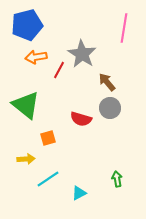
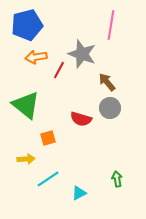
pink line: moved 13 px left, 3 px up
gray star: rotated 12 degrees counterclockwise
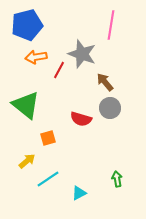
brown arrow: moved 2 px left
yellow arrow: moved 1 px right, 2 px down; rotated 36 degrees counterclockwise
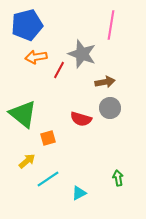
brown arrow: rotated 120 degrees clockwise
green triangle: moved 3 px left, 9 px down
green arrow: moved 1 px right, 1 px up
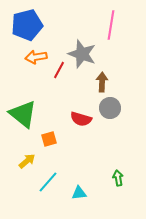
brown arrow: moved 3 px left; rotated 78 degrees counterclockwise
orange square: moved 1 px right, 1 px down
cyan line: moved 3 px down; rotated 15 degrees counterclockwise
cyan triangle: rotated 21 degrees clockwise
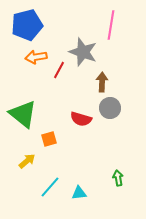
gray star: moved 1 px right, 2 px up
cyan line: moved 2 px right, 5 px down
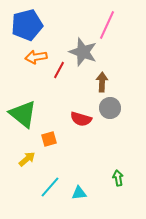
pink line: moved 4 px left; rotated 16 degrees clockwise
yellow arrow: moved 2 px up
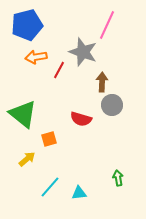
gray circle: moved 2 px right, 3 px up
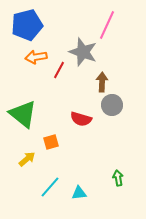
orange square: moved 2 px right, 3 px down
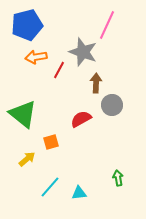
brown arrow: moved 6 px left, 1 px down
red semicircle: rotated 135 degrees clockwise
